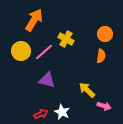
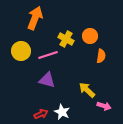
orange arrow: moved 1 px right, 2 px up; rotated 10 degrees counterclockwise
orange circle: moved 15 px left, 2 px down
pink line: moved 4 px right, 3 px down; rotated 24 degrees clockwise
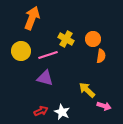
orange arrow: moved 3 px left
orange circle: moved 3 px right, 3 px down
purple triangle: moved 2 px left, 2 px up
red arrow: moved 3 px up
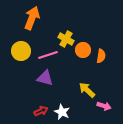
orange circle: moved 10 px left, 11 px down
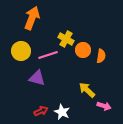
purple triangle: moved 8 px left
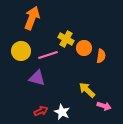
orange circle: moved 1 px right, 2 px up
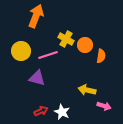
orange arrow: moved 4 px right, 2 px up
orange circle: moved 1 px right, 3 px up
yellow arrow: rotated 30 degrees counterclockwise
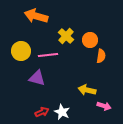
orange arrow: rotated 95 degrees counterclockwise
yellow cross: moved 3 px up; rotated 14 degrees clockwise
orange circle: moved 5 px right, 5 px up
pink line: rotated 12 degrees clockwise
red arrow: moved 1 px right, 1 px down
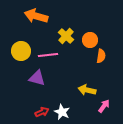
pink arrow: rotated 72 degrees counterclockwise
